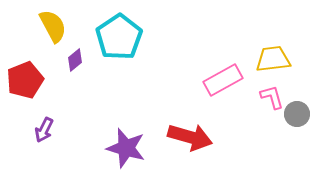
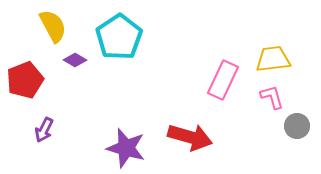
purple diamond: rotated 70 degrees clockwise
pink rectangle: rotated 36 degrees counterclockwise
gray circle: moved 12 px down
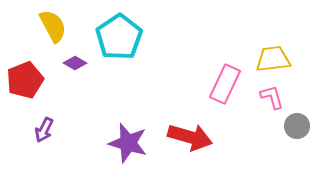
purple diamond: moved 3 px down
pink rectangle: moved 2 px right, 4 px down
purple star: moved 2 px right, 5 px up
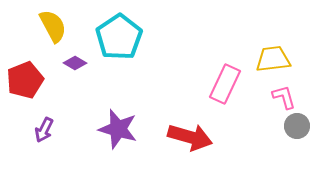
pink L-shape: moved 12 px right
purple star: moved 10 px left, 14 px up
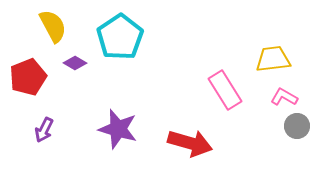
cyan pentagon: moved 1 px right
red pentagon: moved 3 px right, 3 px up
pink rectangle: moved 6 px down; rotated 57 degrees counterclockwise
pink L-shape: rotated 44 degrees counterclockwise
red arrow: moved 6 px down
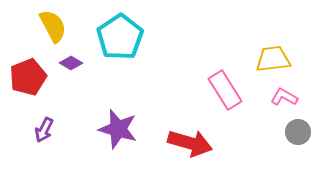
purple diamond: moved 4 px left
gray circle: moved 1 px right, 6 px down
